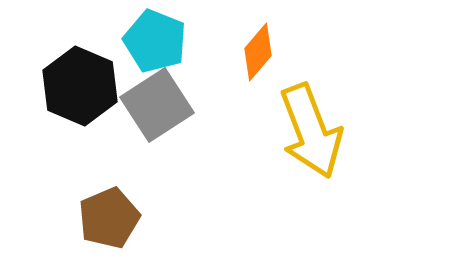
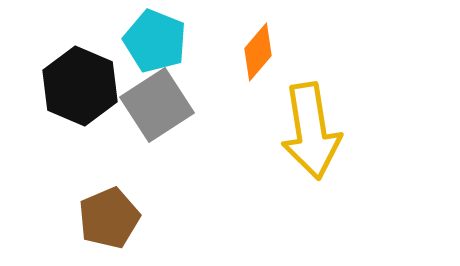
yellow arrow: rotated 12 degrees clockwise
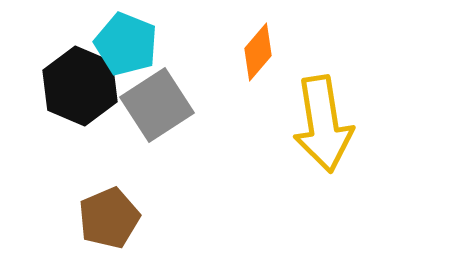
cyan pentagon: moved 29 px left, 3 px down
yellow arrow: moved 12 px right, 7 px up
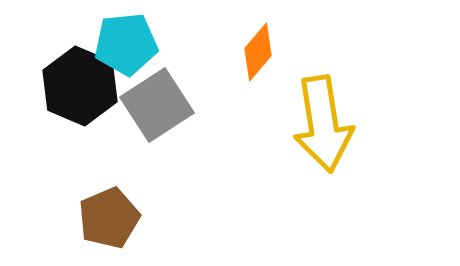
cyan pentagon: rotated 28 degrees counterclockwise
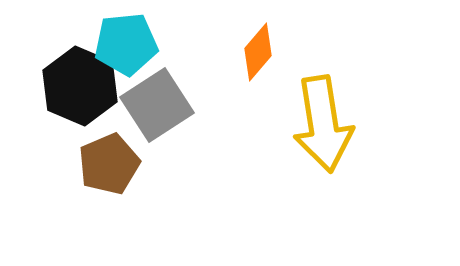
brown pentagon: moved 54 px up
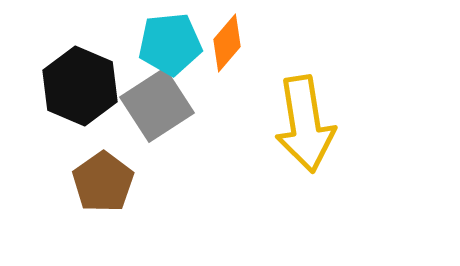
cyan pentagon: moved 44 px right
orange diamond: moved 31 px left, 9 px up
yellow arrow: moved 18 px left
brown pentagon: moved 6 px left, 18 px down; rotated 12 degrees counterclockwise
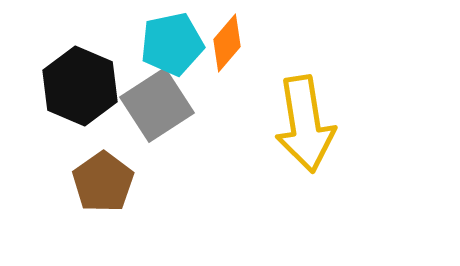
cyan pentagon: moved 2 px right; rotated 6 degrees counterclockwise
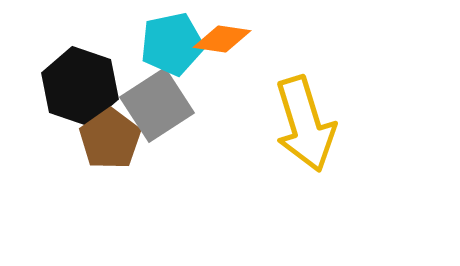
orange diamond: moved 5 px left, 4 px up; rotated 58 degrees clockwise
black hexagon: rotated 4 degrees counterclockwise
yellow arrow: rotated 8 degrees counterclockwise
brown pentagon: moved 7 px right, 43 px up
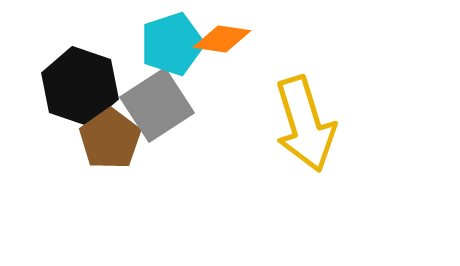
cyan pentagon: rotated 6 degrees counterclockwise
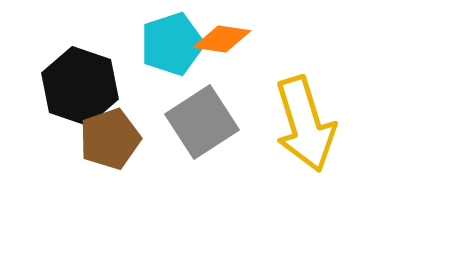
gray square: moved 45 px right, 17 px down
brown pentagon: rotated 16 degrees clockwise
